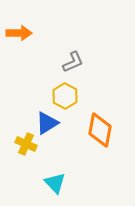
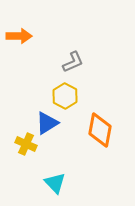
orange arrow: moved 3 px down
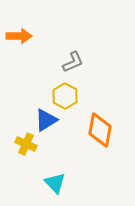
blue triangle: moved 1 px left, 3 px up
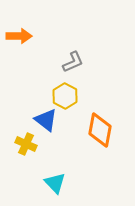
blue triangle: rotated 50 degrees counterclockwise
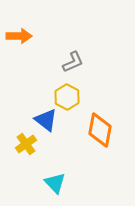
yellow hexagon: moved 2 px right, 1 px down
yellow cross: rotated 30 degrees clockwise
